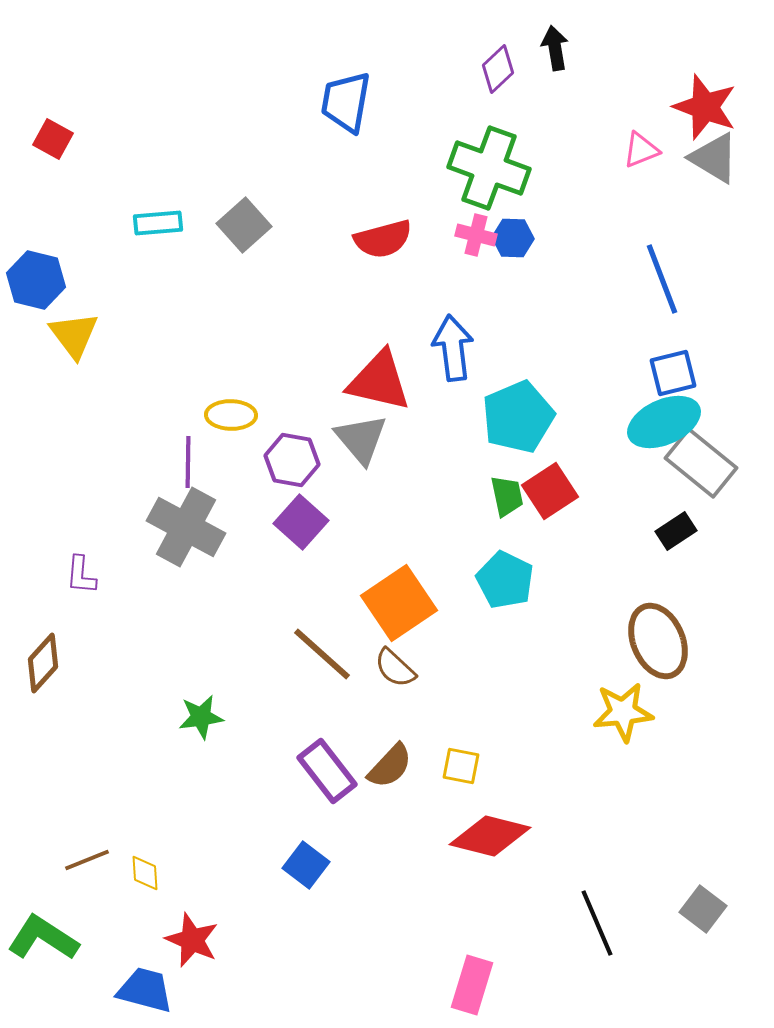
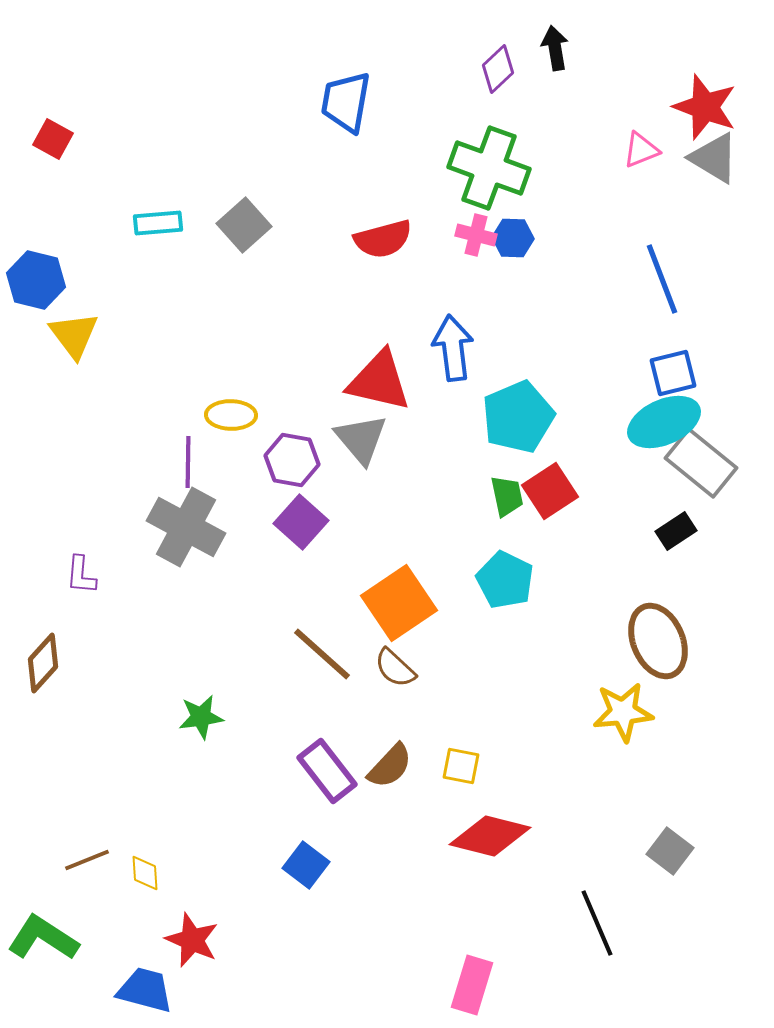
gray square at (703, 909): moved 33 px left, 58 px up
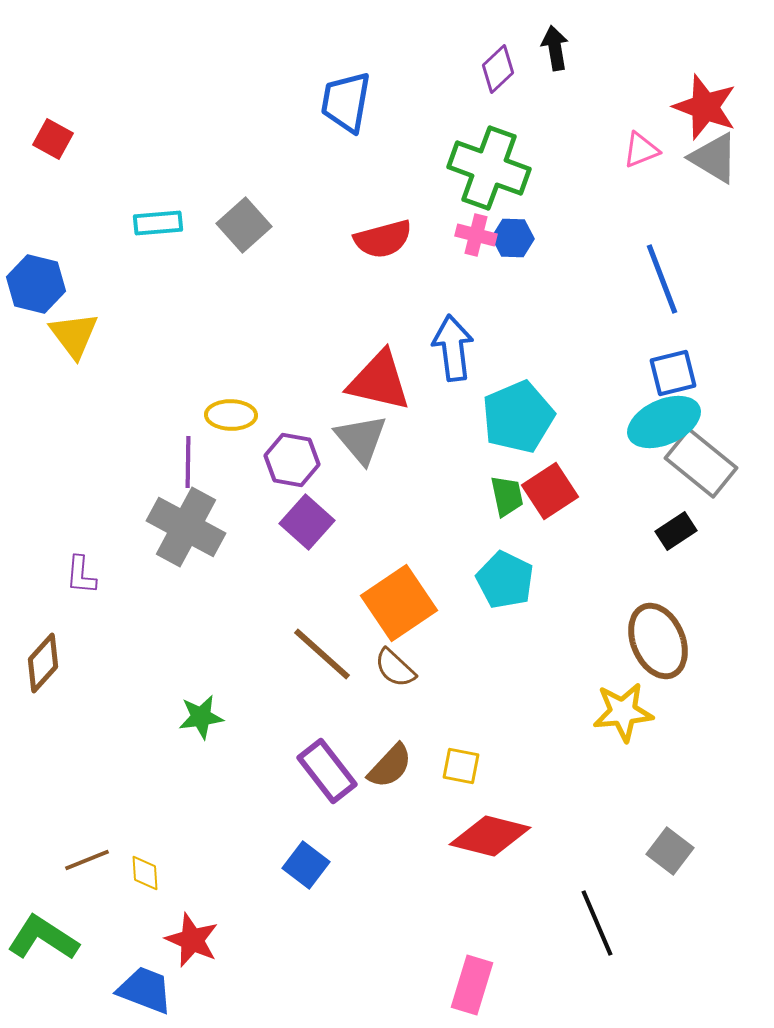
blue hexagon at (36, 280): moved 4 px down
purple square at (301, 522): moved 6 px right
blue trapezoid at (145, 990): rotated 6 degrees clockwise
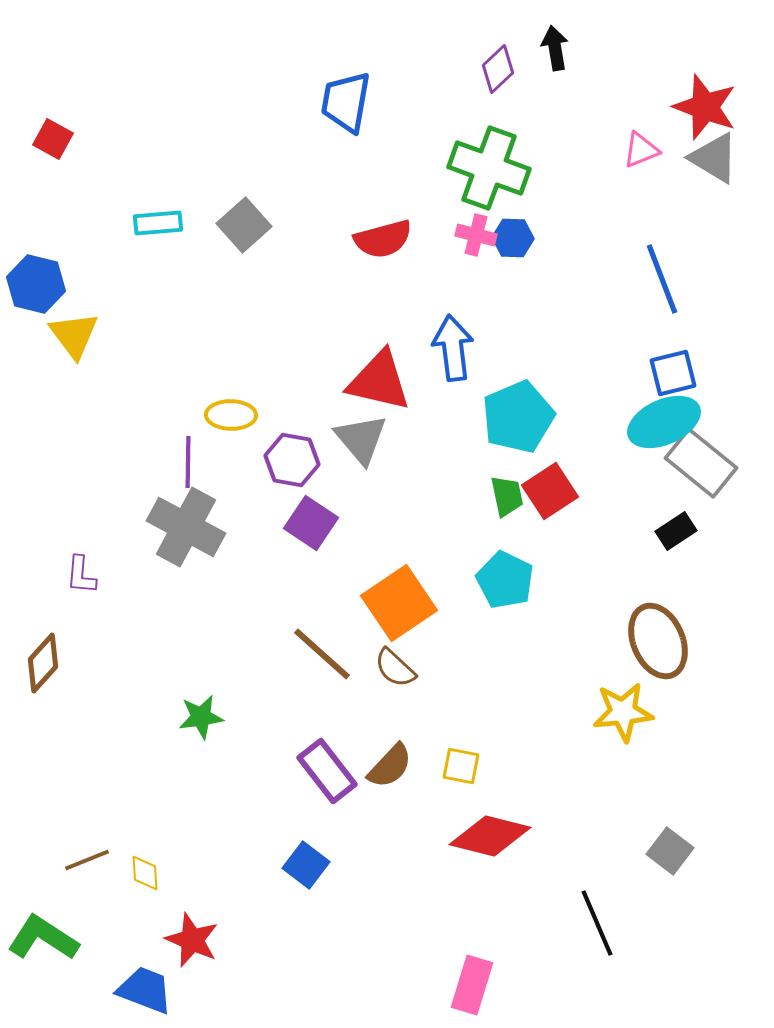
purple square at (307, 522): moved 4 px right, 1 px down; rotated 8 degrees counterclockwise
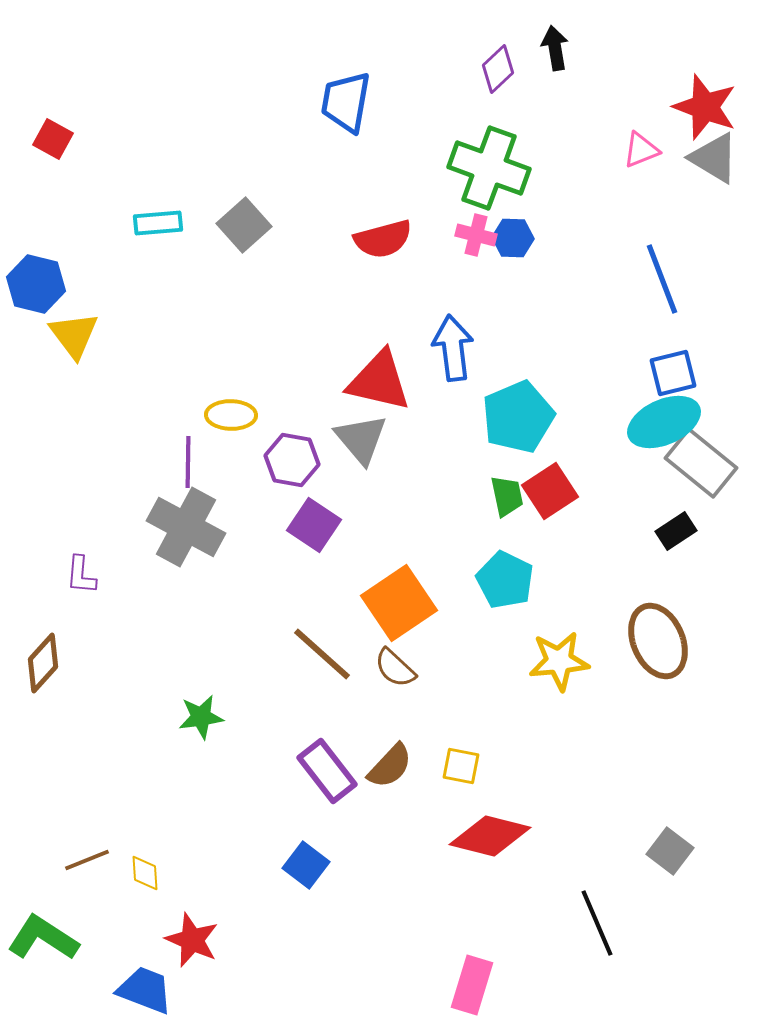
purple square at (311, 523): moved 3 px right, 2 px down
yellow star at (623, 712): moved 64 px left, 51 px up
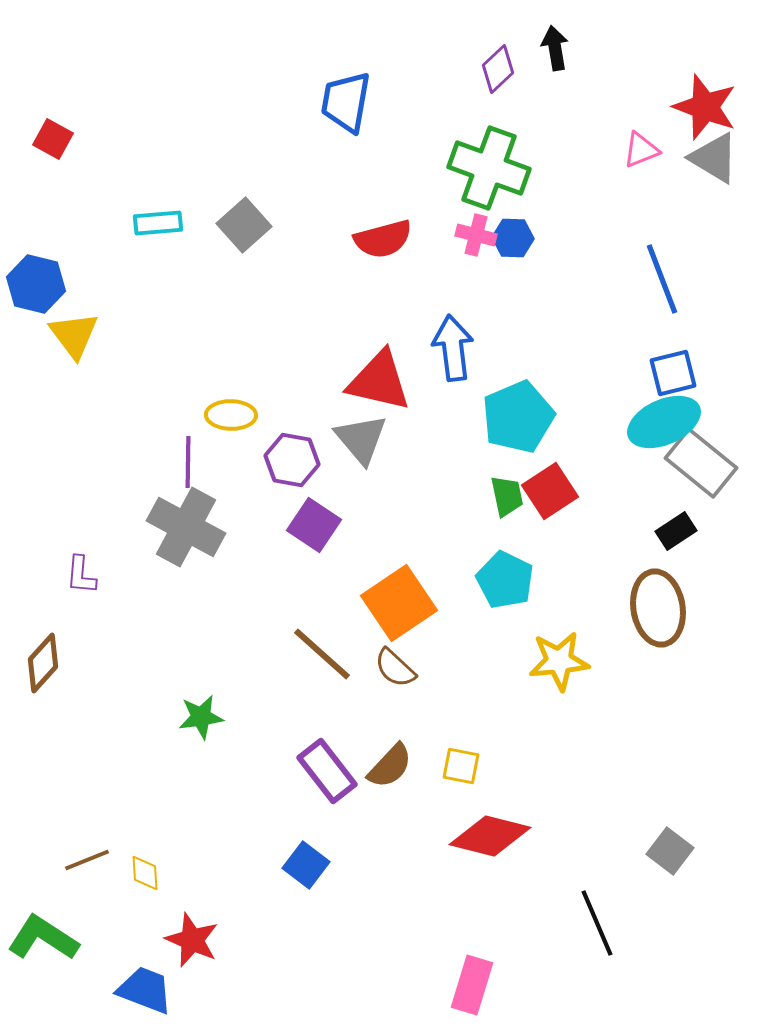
brown ellipse at (658, 641): moved 33 px up; rotated 14 degrees clockwise
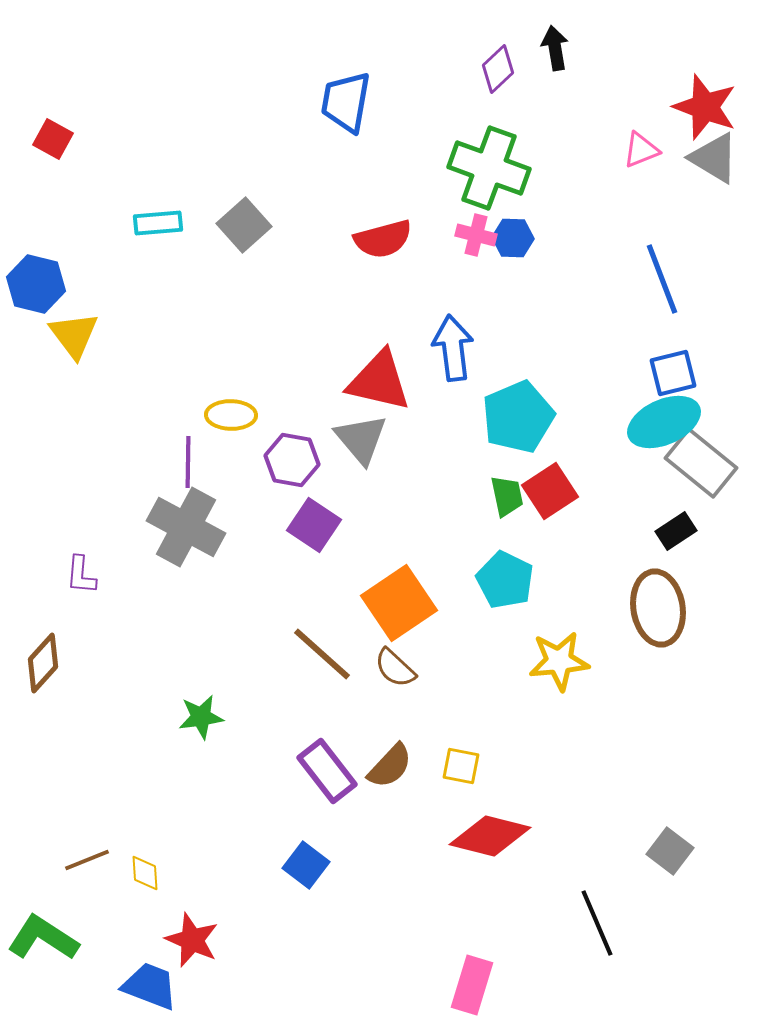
blue trapezoid at (145, 990): moved 5 px right, 4 px up
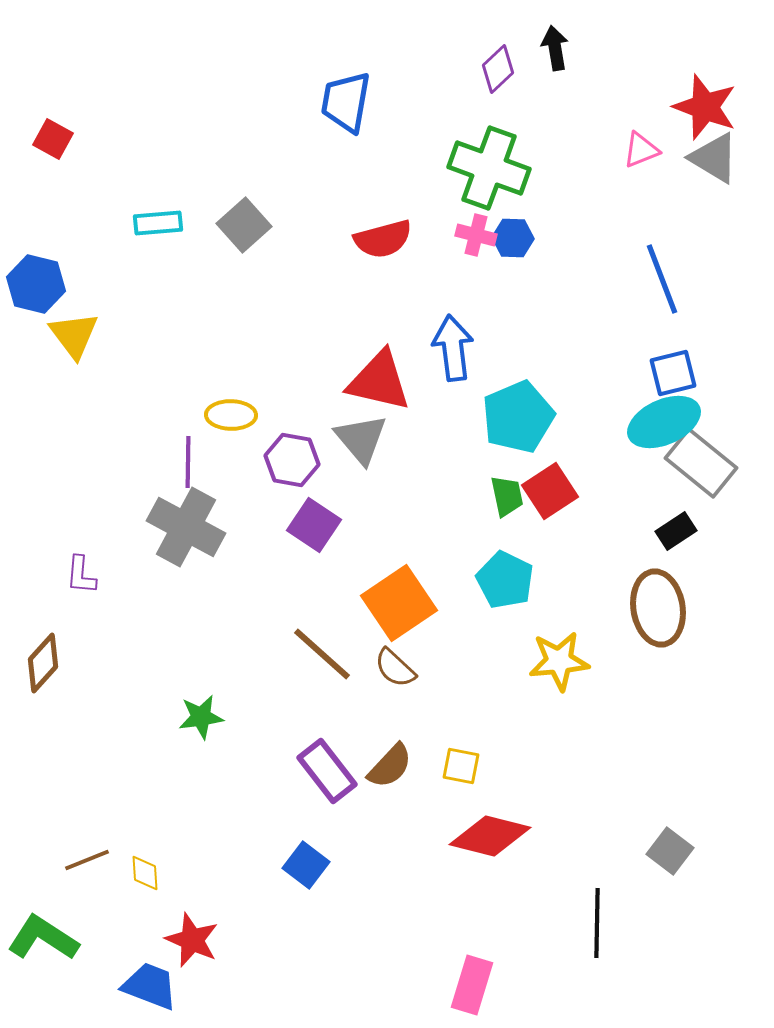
black line at (597, 923): rotated 24 degrees clockwise
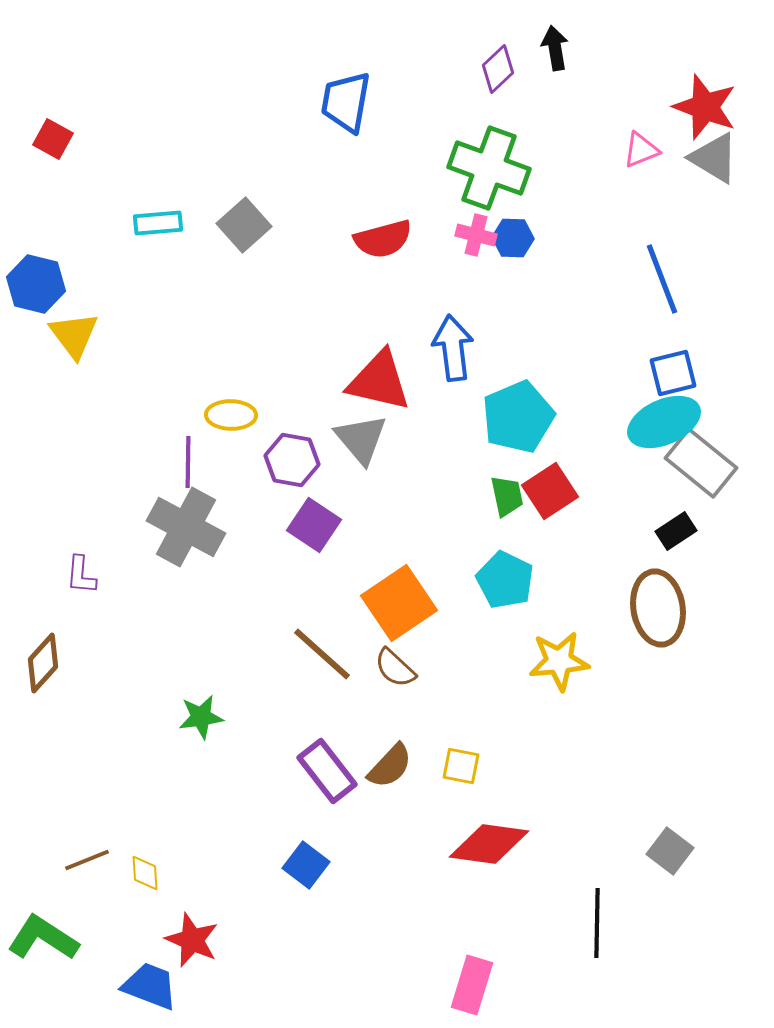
red diamond at (490, 836): moved 1 px left, 8 px down; rotated 6 degrees counterclockwise
